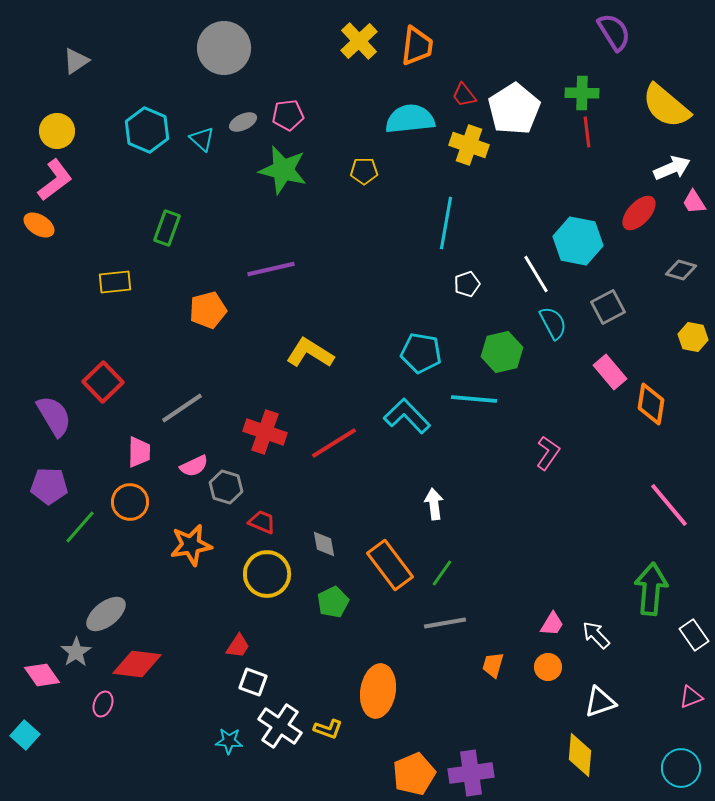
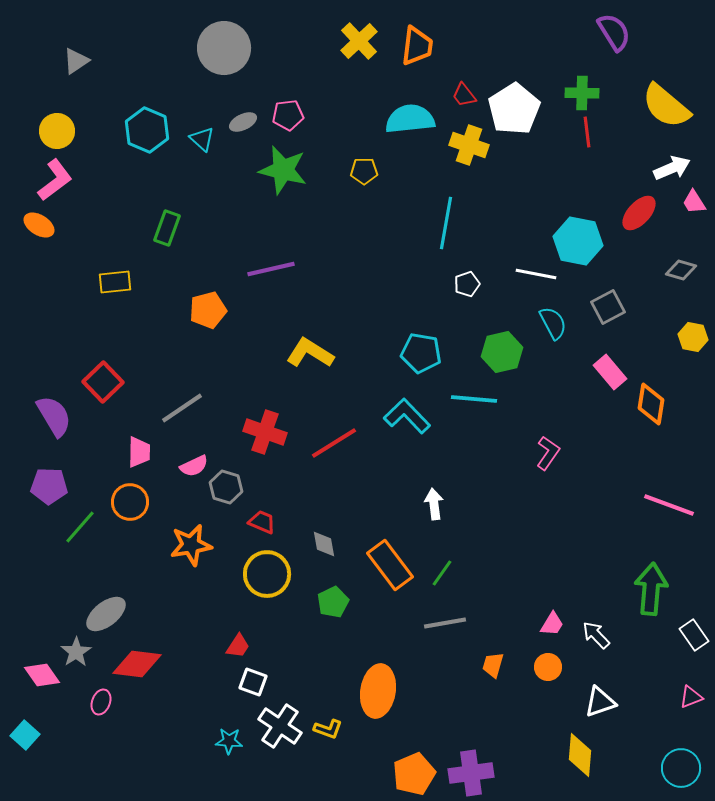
white line at (536, 274): rotated 48 degrees counterclockwise
pink line at (669, 505): rotated 30 degrees counterclockwise
pink ellipse at (103, 704): moved 2 px left, 2 px up
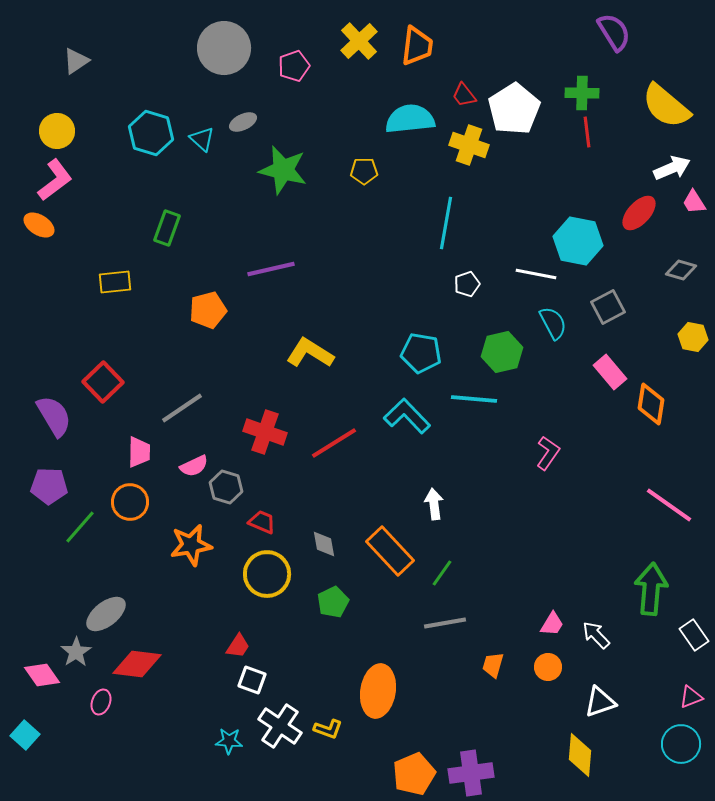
pink pentagon at (288, 115): moved 6 px right, 49 px up; rotated 12 degrees counterclockwise
cyan hexagon at (147, 130): moved 4 px right, 3 px down; rotated 6 degrees counterclockwise
pink line at (669, 505): rotated 15 degrees clockwise
orange rectangle at (390, 565): moved 14 px up; rotated 6 degrees counterclockwise
white square at (253, 682): moved 1 px left, 2 px up
cyan circle at (681, 768): moved 24 px up
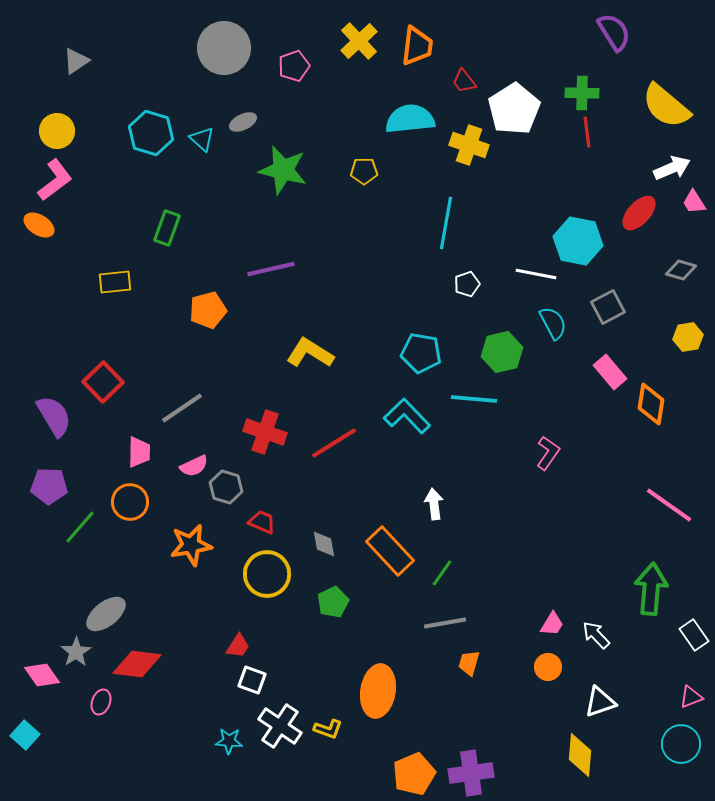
red trapezoid at (464, 95): moved 14 px up
yellow hexagon at (693, 337): moved 5 px left; rotated 20 degrees counterclockwise
orange trapezoid at (493, 665): moved 24 px left, 2 px up
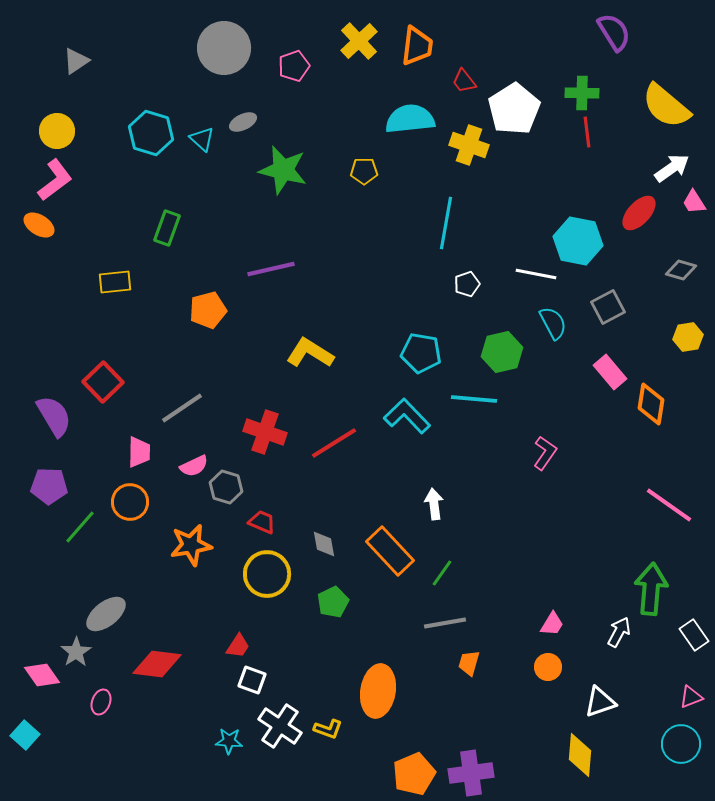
white arrow at (672, 168): rotated 12 degrees counterclockwise
pink L-shape at (548, 453): moved 3 px left
white arrow at (596, 635): moved 23 px right, 3 px up; rotated 72 degrees clockwise
red diamond at (137, 664): moved 20 px right
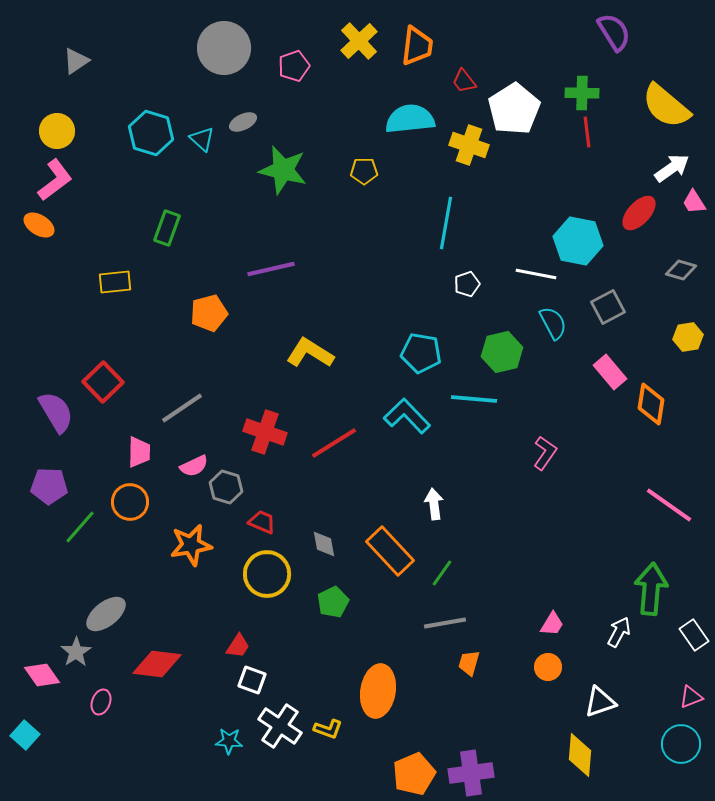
orange pentagon at (208, 310): moved 1 px right, 3 px down
purple semicircle at (54, 416): moved 2 px right, 4 px up
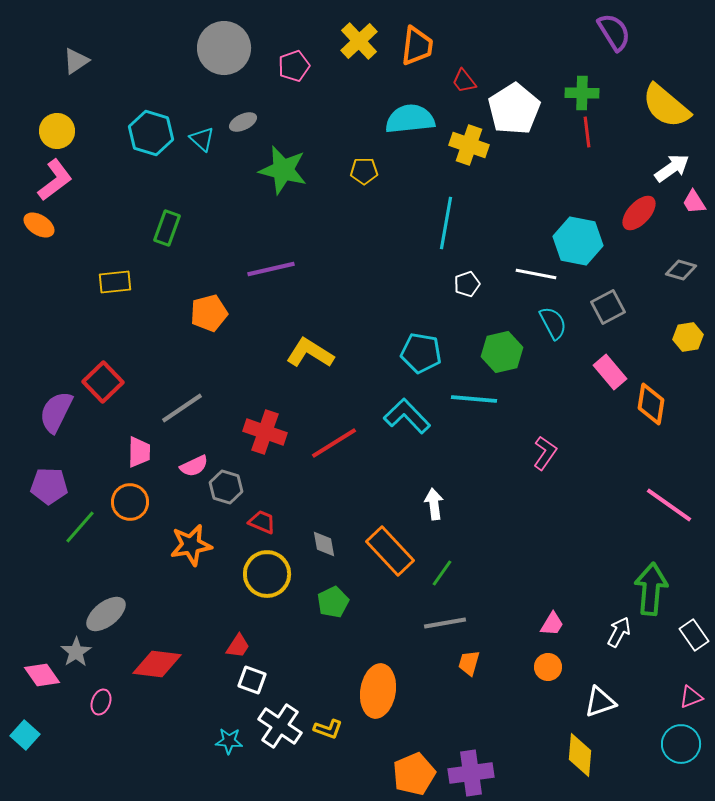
purple semicircle at (56, 412): rotated 123 degrees counterclockwise
